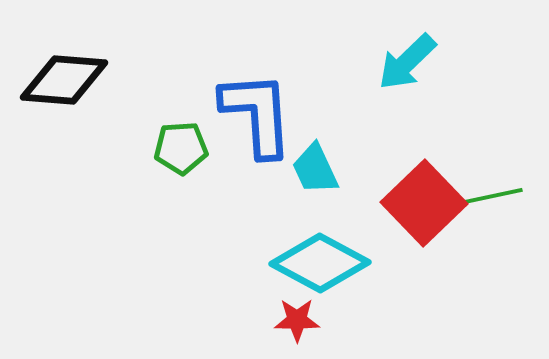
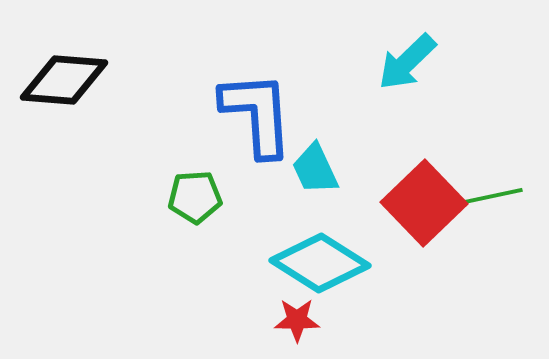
green pentagon: moved 14 px right, 49 px down
cyan diamond: rotated 4 degrees clockwise
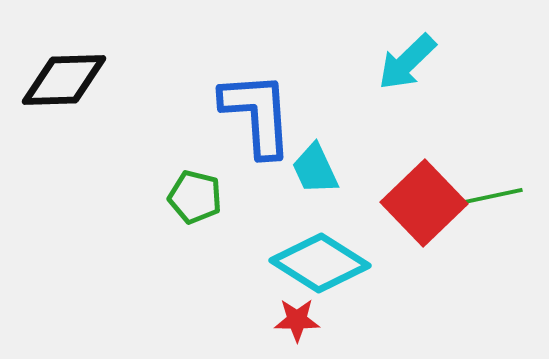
black diamond: rotated 6 degrees counterclockwise
green pentagon: rotated 18 degrees clockwise
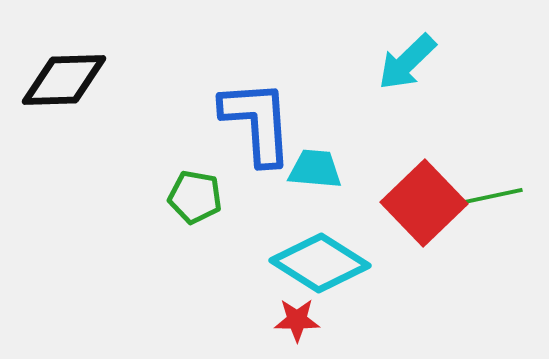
blue L-shape: moved 8 px down
cyan trapezoid: rotated 120 degrees clockwise
green pentagon: rotated 4 degrees counterclockwise
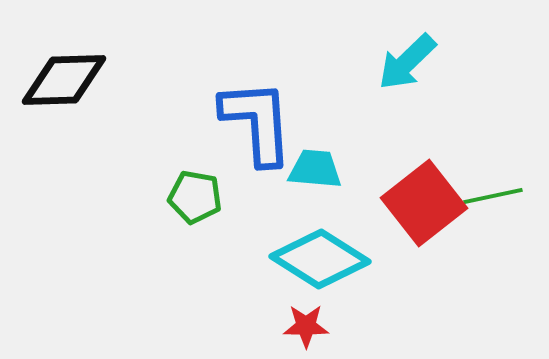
red square: rotated 6 degrees clockwise
cyan diamond: moved 4 px up
red star: moved 9 px right, 6 px down
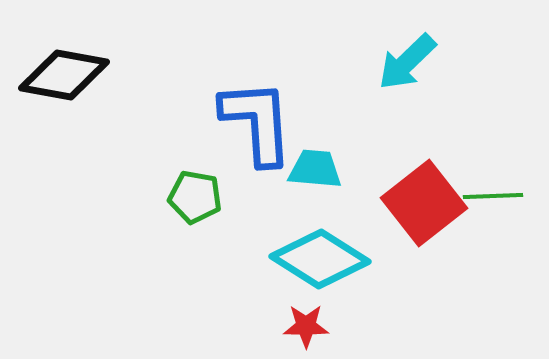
black diamond: moved 5 px up; rotated 12 degrees clockwise
green line: rotated 10 degrees clockwise
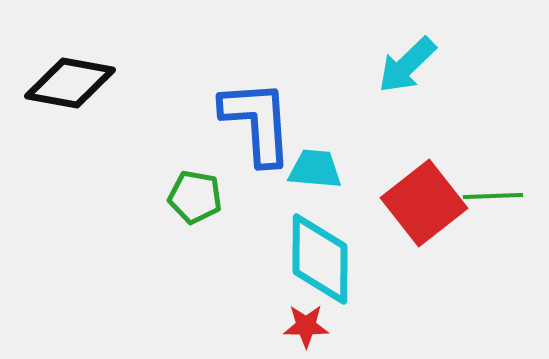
cyan arrow: moved 3 px down
black diamond: moved 6 px right, 8 px down
cyan diamond: rotated 58 degrees clockwise
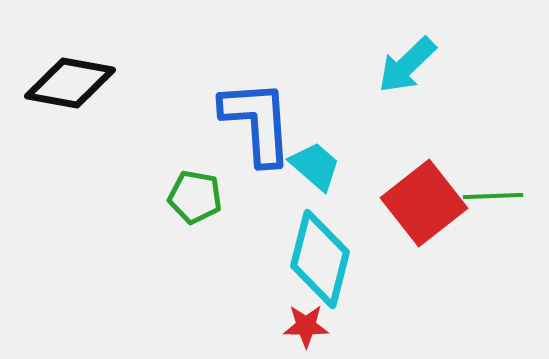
cyan trapezoid: moved 3 px up; rotated 36 degrees clockwise
cyan diamond: rotated 14 degrees clockwise
